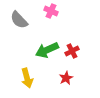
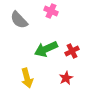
green arrow: moved 1 px left, 1 px up
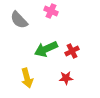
red star: rotated 24 degrees clockwise
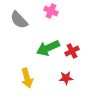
green arrow: moved 2 px right, 1 px up
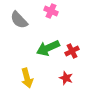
red star: rotated 24 degrees clockwise
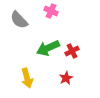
red star: rotated 24 degrees clockwise
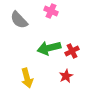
green arrow: moved 1 px right; rotated 10 degrees clockwise
red star: moved 2 px up
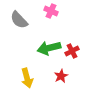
red star: moved 5 px left
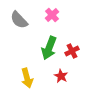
pink cross: moved 1 px right, 4 px down; rotated 24 degrees clockwise
green arrow: rotated 55 degrees counterclockwise
red star: rotated 16 degrees counterclockwise
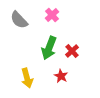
red cross: rotated 16 degrees counterclockwise
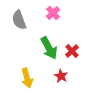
pink cross: moved 1 px right, 2 px up
gray semicircle: rotated 24 degrees clockwise
green arrow: rotated 50 degrees counterclockwise
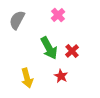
pink cross: moved 5 px right, 2 px down
gray semicircle: moved 2 px left; rotated 48 degrees clockwise
